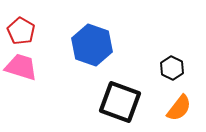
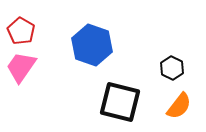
pink trapezoid: rotated 72 degrees counterclockwise
black square: rotated 6 degrees counterclockwise
orange semicircle: moved 2 px up
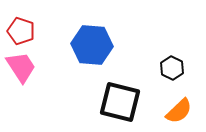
red pentagon: rotated 12 degrees counterclockwise
blue hexagon: rotated 15 degrees counterclockwise
pink trapezoid: rotated 112 degrees clockwise
orange semicircle: moved 5 px down; rotated 8 degrees clockwise
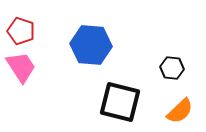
blue hexagon: moved 1 px left
black hexagon: rotated 20 degrees counterclockwise
orange semicircle: moved 1 px right
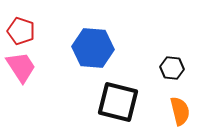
blue hexagon: moved 2 px right, 3 px down
black square: moved 2 px left
orange semicircle: rotated 60 degrees counterclockwise
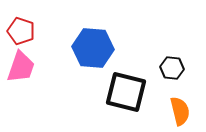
pink trapezoid: rotated 52 degrees clockwise
black square: moved 8 px right, 10 px up
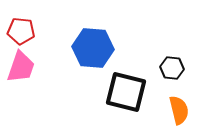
red pentagon: rotated 12 degrees counterclockwise
orange semicircle: moved 1 px left, 1 px up
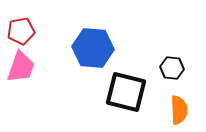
red pentagon: rotated 16 degrees counterclockwise
orange semicircle: rotated 12 degrees clockwise
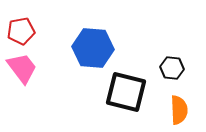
pink trapezoid: moved 1 px right, 1 px down; rotated 56 degrees counterclockwise
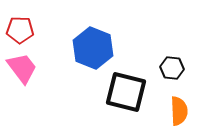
red pentagon: moved 1 px left, 1 px up; rotated 12 degrees clockwise
blue hexagon: rotated 18 degrees clockwise
orange semicircle: moved 1 px down
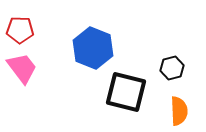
black hexagon: rotated 20 degrees counterclockwise
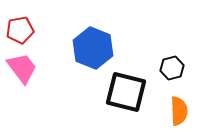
red pentagon: rotated 12 degrees counterclockwise
